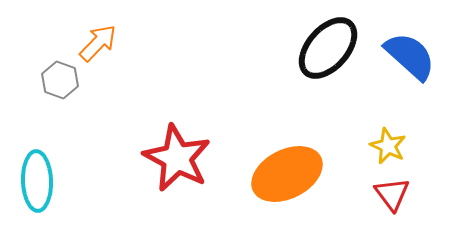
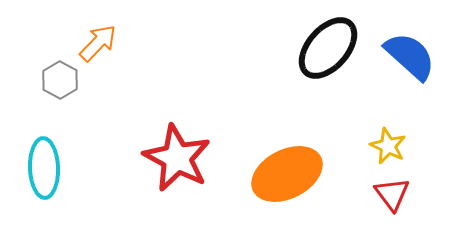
gray hexagon: rotated 9 degrees clockwise
cyan ellipse: moved 7 px right, 13 px up
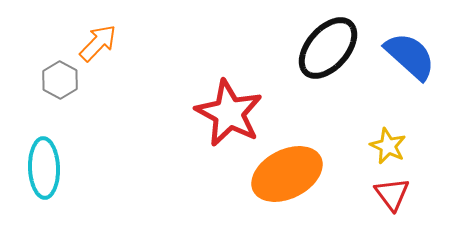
red star: moved 52 px right, 45 px up
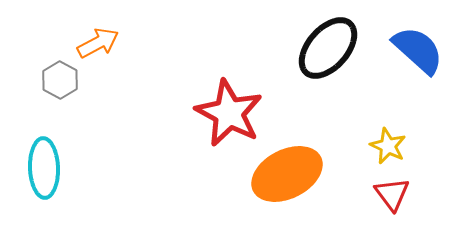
orange arrow: rotated 18 degrees clockwise
blue semicircle: moved 8 px right, 6 px up
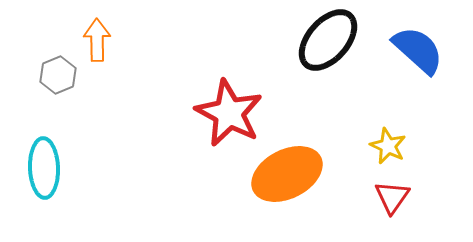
orange arrow: moved 1 px left, 3 px up; rotated 63 degrees counterclockwise
black ellipse: moved 8 px up
gray hexagon: moved 2 px left, 5 px up; rotated 9 degrees clockwise
red triangle: moved 3 px down; rotated 12 degrees clockwise
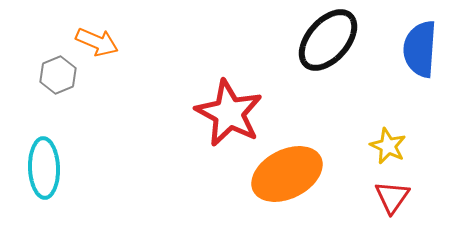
orange arrow: moved 2 px down; rotated 114 degrees clockwise
blue semicircle: moved 2 px right, 1 px up; rotated 128 degrees counterclockwise
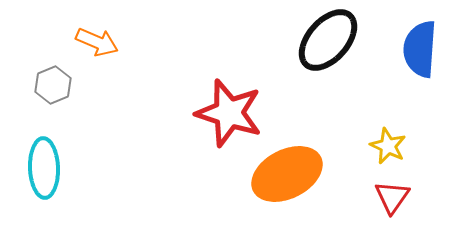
gray hexagon: moved 5 px left, 10 px down
red star: rotated 10 degrees counterclockwise
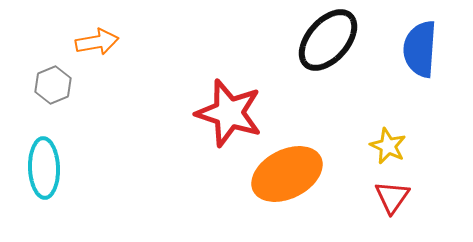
orange arrow: rotated 33 degrees counterclockwise
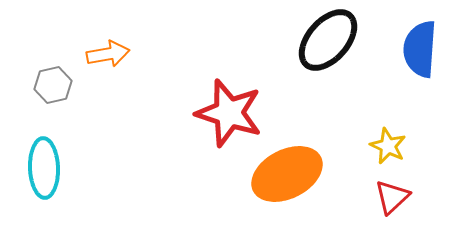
orange arrow: moved 11 px right, 12 px down
gray hexagon: rotated 9 degrees clockwise
red triangle: rotated 12 degrees clockwise
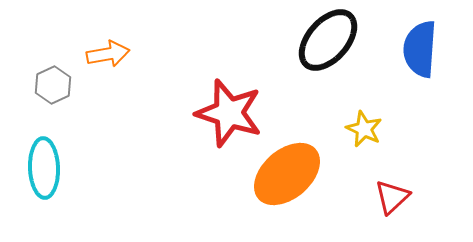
gray hexagon: rotated 12 degrees counterclockwise
yellow star: moved 24 px left, 17 px up
orange ellipse: rotated 14 degrees counterclockwise
